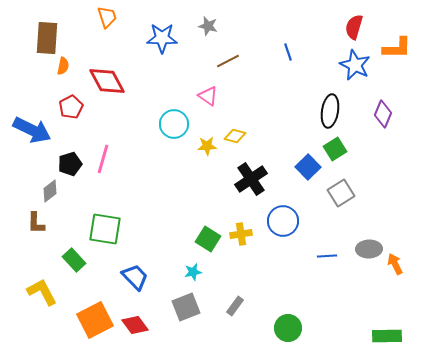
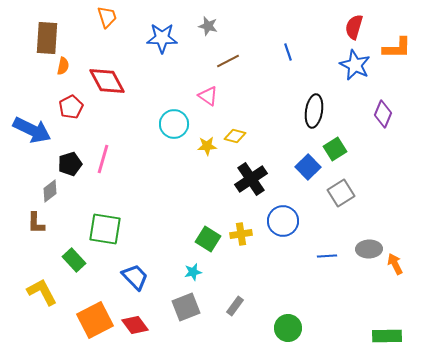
black ellipse at (330, 111): moved 16 px left
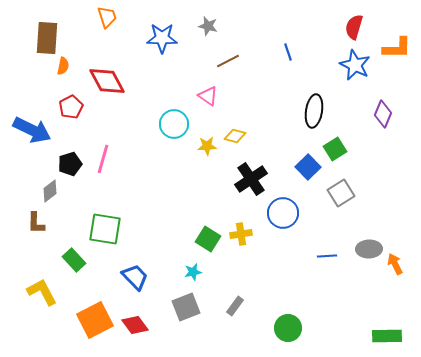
blue circle at (283, 221): moved 8 px up
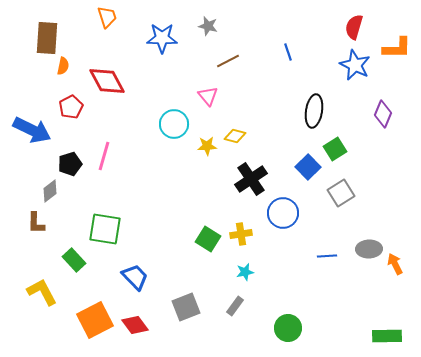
pink triangle at (208, 96): rotated 15 degrees clockwise
pink line at (103, 159): moved 1 px right, 3 px up
cyan star at (193, 272): moved 52 px right
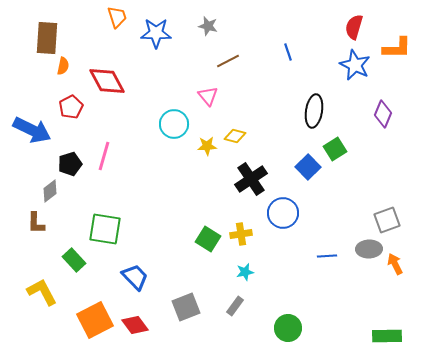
orange trapezoid at (107, 17): moved 10 px right
blue star at (162, 38): moved 6 px left, 5 px up
gray square at (341, 193): moved 46 px right, 27 px down; rotated 12 degrees clockwise
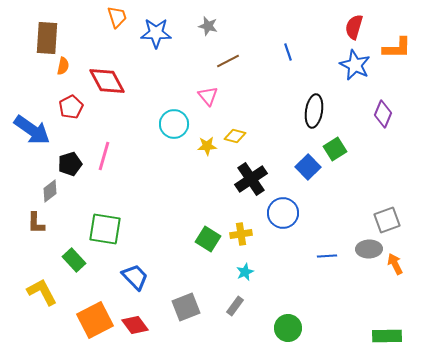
blue arrow at (32, 130): rotated 9 degrees clockwise
cyan star at (245, 272): rotated 12 degrees counterclockwise
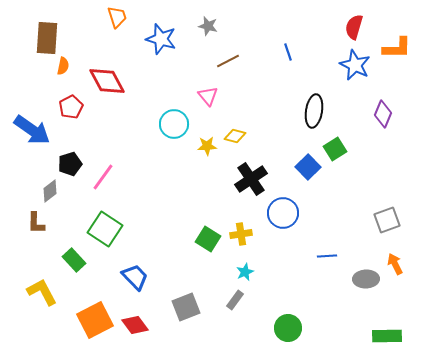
blue star at (156, 33): moved 5 px right, 6 px down; rotated 16 degrees clockwise
pink line at (104, 156): moved 1 px left, 21 px down; rotated 20 degrees clockwise
green square at (105, 229): rotated 24 degrees clockwise
gray ellipse at (369, 249): moved 3 px left, 30 px down
gray rectangle at (235, 306): moved 6 px up
